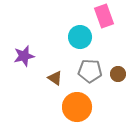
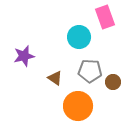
pink rectangle: moved 1 px right, 1 px down
cyan circle: moved 1 px left
brown circle: moved 5 px left, 8 px down
orange circle: moved 1 px right, 1 px up
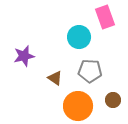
brown circle: moved 18 px down
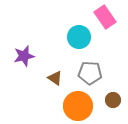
pink rectangle: rotated 15 degrees counterclockwise
gray pentagon: moved 2 px down
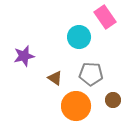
gray pentagon: moved 1 px right, 1 px down
orange circle: moved 2 px left
